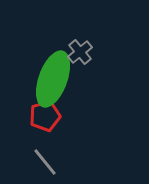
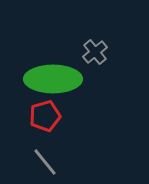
gray cross: moved 15 px right
green ellipse: rotated 70 degrees clockwise
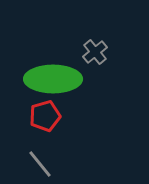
gray line: moved 5 px left, 2 px down
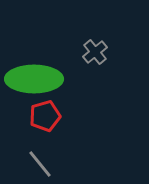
green ellipse: moved 19 px left
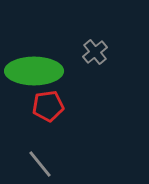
green ellipse: moved 8 px up
red pentagon: moved 3 px right, 10 px up; rotated 8 degrees clockwise
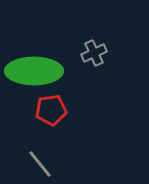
gray cross: moved 1 px left, 1 px down; rotated 15 degrees clockwise
red pentagon: moved 3 px right, 4 px down
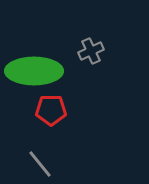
gray cross: moved 3 px left, 2 px up
red pentagon: rotated 8 degrees clockwise
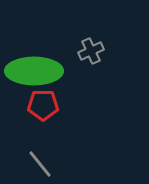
red pentagon: moved 8 px left, 5 px up
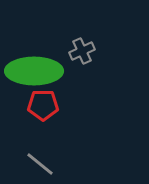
gray cross: moved 9 px left
gray line: rotated 12 degrees counterclockwise
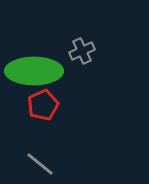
red pentagon: rotated 24 degrees counterclockwise
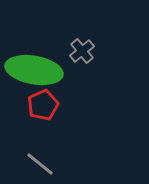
gray cross: rotated 15 degrees counterclockwise
green ellipse: moved 1 px up; rotated 10 degrees clockwise
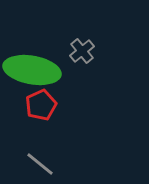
green ellipse: moved 2 px left
red pentagon: moved 2 px left
